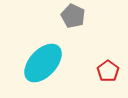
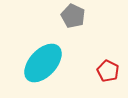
red pentagon: rotated 10 degrees counterclockwise
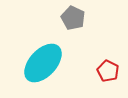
gray pentagon: moved 2 px down
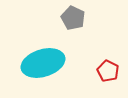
cyan ellipse: rotated 30 degrees clockwise
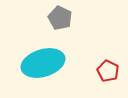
gray pentagon: moved 13 px left
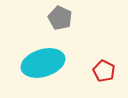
red pentagon: moved 4 px left
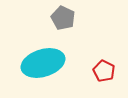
gray pentagon: moved 3 px right
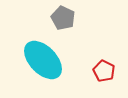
cyan ellipse: moved 3 px up; rotated 63 degrees clockwise
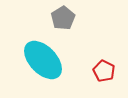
gray pentagon: rotated 15 degrees clockwise
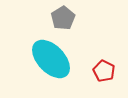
cyan ellipse: moved 8 px right, 1 px up
